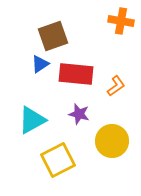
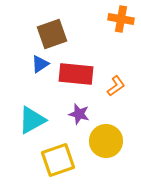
orange cross: moved 2 px up
brown square: moved 1 px left, 2 px up
yellow circle: moved 6 px left
yellow square: rotated 8 degrees clockwise
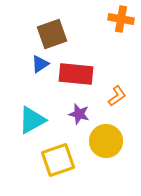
orange L-shape: moved 1 px right, 10 px down
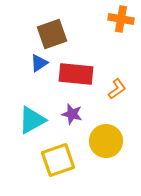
blue triangle: moved 1 px left, 1 px up
orange L-shape: moved 7 px up
purple star: moved 7 px left
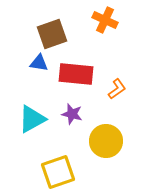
orange cross: moved 16 px left, 1 px down; rotated 15 degrees clockwise
blue triangle: rotated 42 degrees clockwise
cyan triangle: moved 1 px up
yellow square: moved 12 px down
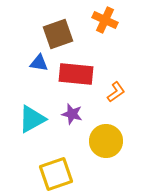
brown square: moved 6 px right
orange L-shape: moved 1 px left, 3 px down
yellow square: moved 2 px left, 2 px down
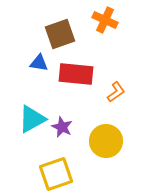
brown square: moved 2 px right
purple star: moved 10 px left, 13 px down; rotated 10 degrees clockwise
